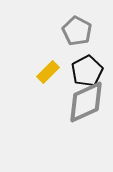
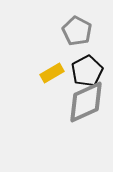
yellow rectangle: moved 4 px right, 1 px down; rotated 15 degrees clockwise
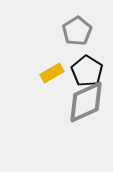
gray pentagon: rotated 12 degrees clockwise
black pentagon: rotated 12 degrees counterclockwise
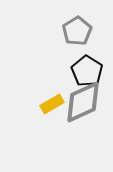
yellow rectangle: moved 31 px down
gray diamond: moved 3 px left
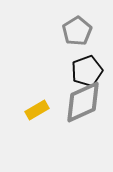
black pentagon: rotated 20 degrees clockwise
yellow rectangle: moved 15 px left, 6 px down
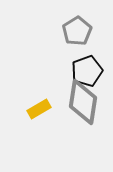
gray diamond: rotated 57 degrees counterclockwise
yellow rectangle: moved 2 px right, 1 px up
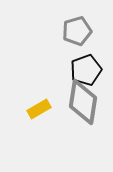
gray pentagon: rotated 16 degrees clockwise
black pentagon: moved 1 px left, 1 px up
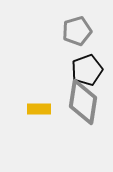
black pentagon: moved 1 px right
yellow rectangle: rotated 30 degrees clockwise
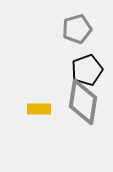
gray pentagon: moved 2 px up
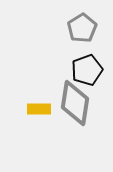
gray pentagon: moved 5 px right, 1 px up; rotated 16 degrees counterclockwise
gray diamond: moved 8 px left, 1 px down
